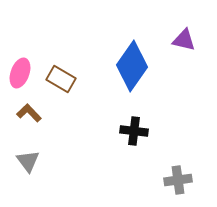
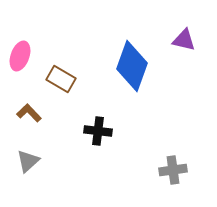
blue diamond: rotated 15 degrees counterclockwise
pink ellipse: moved 17 px up
black cross: moved 36 px left
gray triangle: rotated 25 degrees clockwise
gray cross: moved 5 px left, 10 px up
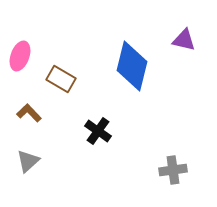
blue diamond: rotated 6 degrees counterclockwise
black cross: rotated 28 degrees clockwise
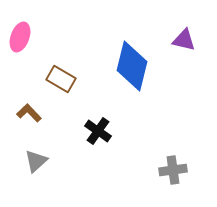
pink ellipse: moved 19 px up
gray triangle: moved 8 px right
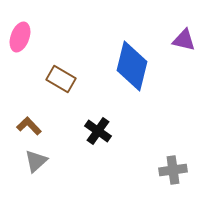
brown L-shape: moved 13 px down
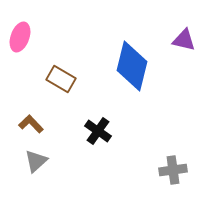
brown L-shape: moved 2 px right, 2 px up
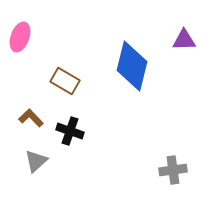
purple triangle: rotated 15 degrees counterclockwise
brown rectangle: moved 4 px right, 2 px down
brown L-shape: moved 6 px up
black cross: moved 28 px left; rotated 16 degrees counterclockwise
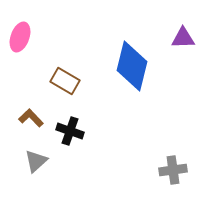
purple triangle: moved 1 px left, 2 px up
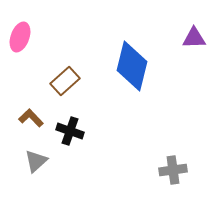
purple triangle: moved 11 px right
brown rectangle: rotated 72 degrees counterclockwise
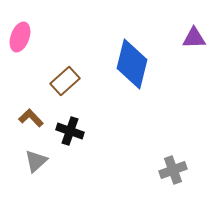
blue diamond: moved 2 px up
gray cross: rotated 12 degrees counterclockwise
